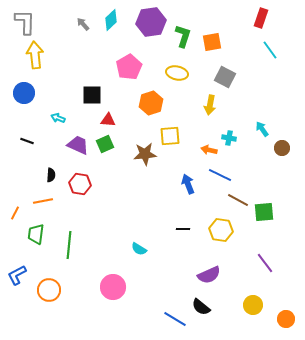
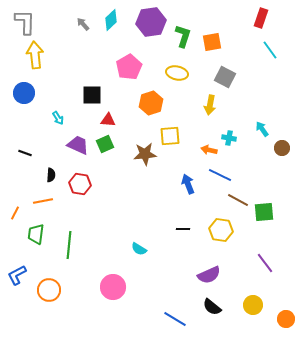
cyan arrow at (58, 118): rotated 144 degrees counterclockwise
black line at (27, 141): moved 2 px left, 12 px down
black semicircle at (201, 307): moved 11 px right
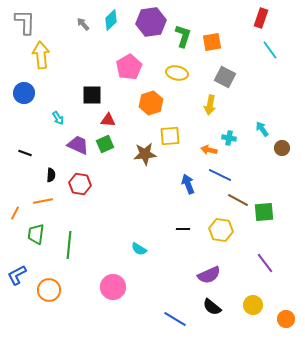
yellow arrow at (35, 55): moved 6 px right
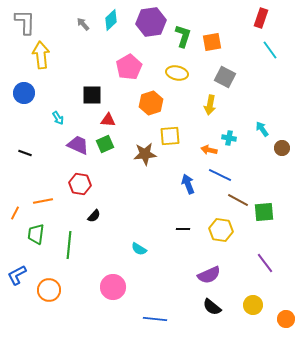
black semicircle at (51, 175): moved 43 px right, 41 px down; rotated 40 degrees clockwise
blue line at (175, 319): moved 20 px left; rotated 25 degrees counterclockwise
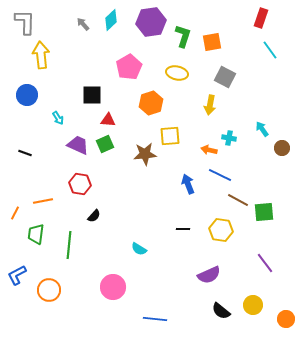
blue circle at (24, 93): moved 3 px right, 2 px down
black semicircle at (212, 307): moved 9 px right, 4 px down
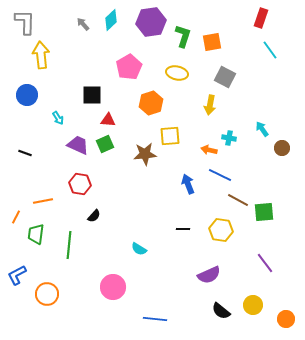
orange line at (15, 213): moved 1 px right, 4 px down
orange circle at (49, 290): moved 2 px left, 4 px down
